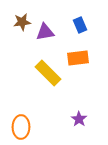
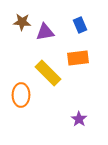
brown star: rotated 12 degrees clockwise
orange ellipse: moved 32 px up
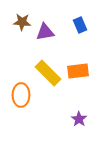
orange rectangle: moved 13 px down
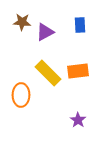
blue rectangle: rotated 21 degrees clockwise
purple triangle: rotated 18 degrees counterclockwise
purple star: moved 1 px left, 1 px down
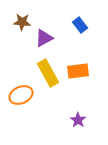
blue rectangle: rotated 35 degrees counterclockwise
purple triangle: moved 1 px left, 6 px down
yellow rectangle: rotated 16 degrees clockwise
orange ellipse: rotated 65 degrees clockwise
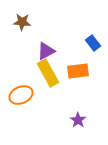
blue rectangle: moved 13 px right, 18 px down
purple triangle: moved 2 px right, 13 px down
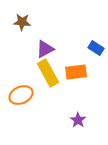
blue rectangle: moved 3 px right, 5 px down; rotated 21 degrees counterclockwise
purple triangle: moved 1 px left, 2 px up
orange rectangle: moved 2 px left, 1 px down
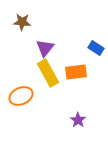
purple triangle: moved 1 px up; rotated 24 degrees counterclockwise
orange ellipse: moved 1 px down
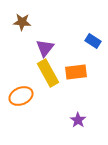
blue rectangle: moved 3 px left, 7 px up
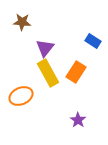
orange rectangle: rotated 50 degrees counterclockwise
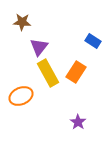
purple triangle: moved 6 px left, 1 px up
purple star: moved 2 px down
